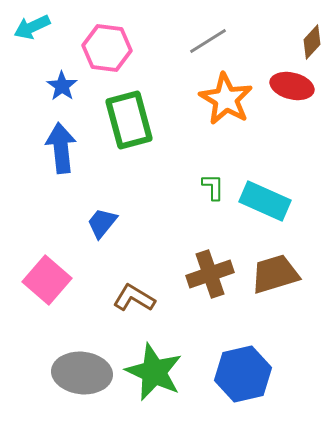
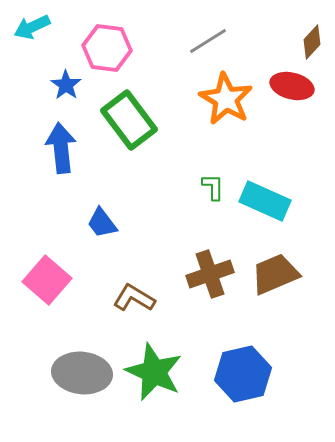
blue star: moved 4 px right, 1 px up
green rectangle: rotated 22 degrees counterclockwise
blue trapezoid: rotated 76 degrees counterclockwise
brown trapezoid: rotated 6 degrees counterclockwise
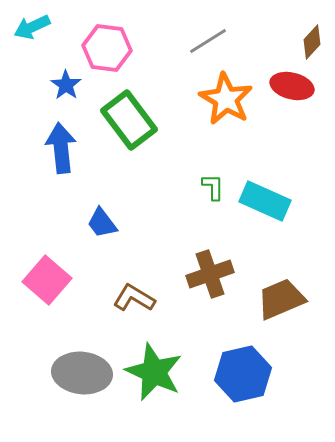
brown trapezoid: moved 6 px right, 25 px down
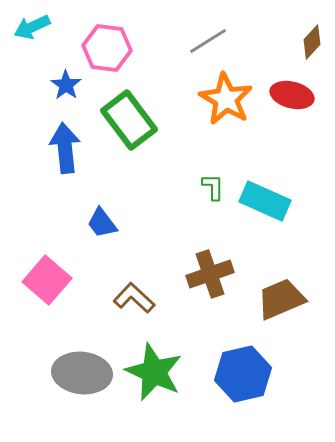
red ellipse: moved 9 px down
blue arrow: moved 4 px right
brown L-shape: rotated 12 degrees clockwise
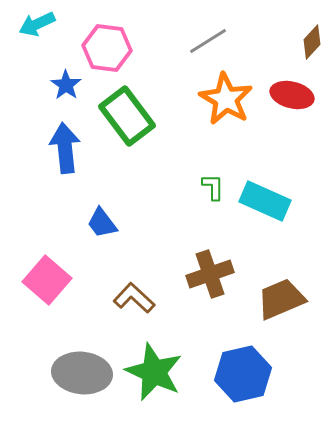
cyan arrow: moved 5 px right, 3 px up
green rectangle: moved 2 px left, 4 px up
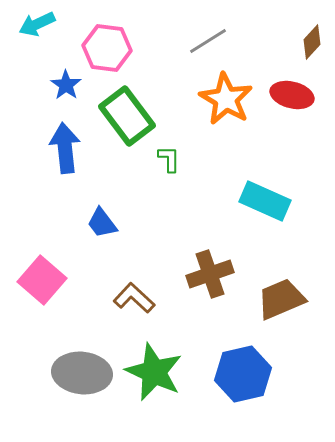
green L-shape: moved 44 px left, 28 px up
pink square: moved 5 px left
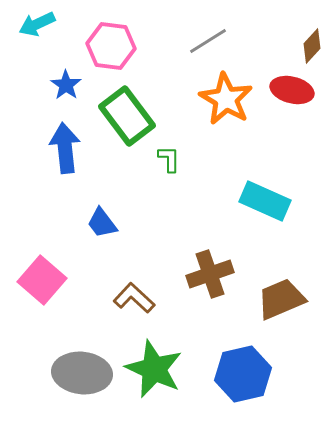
brown diamond: moved 4 px down
pink hexagon: moved 4 px right, 2 px up
red ellipse: moved 5 px up
green star: moved 3 px up
